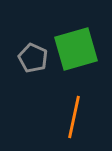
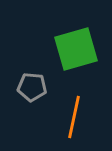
gray pentagon: moved 1 px left, 29 px down; rotated 20 degrees counterclockwise
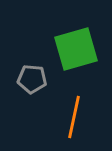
gray pentagon: moved 8 px up
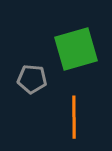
orange line: rotated 12 degrees counterclockwise
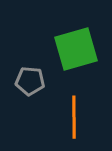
gray pentagon: moved 2 px left, 2 px down
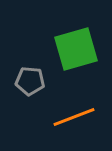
orange line: rotated 69 degrees clockwise
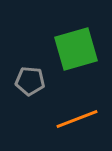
orange line: moved 3 px right, 2 px down
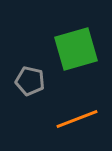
gray pentagon: rotated 8 degrees clockwise
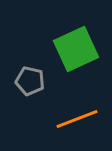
green square: rotated 9 degrees counterclockwise
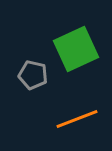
gray pentagon: moved 3 px right, 6 px up
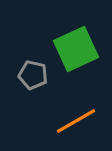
orange line: moved 1 px left, 2 px down; rotated 9 degrees counterclockwise
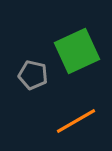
green square: moved 1 px right, 2 px down
